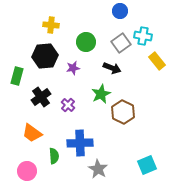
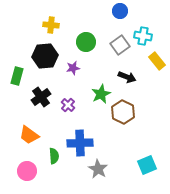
gray square: moved 1 px left, 2 px down
black arrow: moved 15 px right, 9 px down
orange trapezoid: moved 3 px left, 2 px down
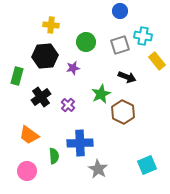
gray square: rotated 18 degrees clockwise
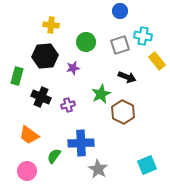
black cross: rotated 30 degrees counterclockwise
purple cross: rotated 32 degrees clockwise
blue cross: moved 1 px right
green semicircle: rotated 140 degrees counterclockwise
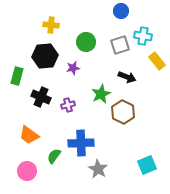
blue circle: moved 1 px right
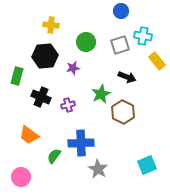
pink circle: moved 6 px left, 6 px down
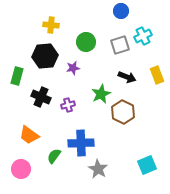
cyan cross: rotated 36 degrees counterclockwise
yellow rectangle: moved 14 px down; rotated 18 degrees clockwise
pink circle: moved 8 px up
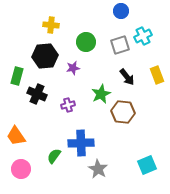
black arrow: rotated 30 degrees clockwise
black cross: moved 4 px left, 3 px up
brown hexagon: rotated 20 degrees counterclockwise
orange trapezoid: moved 13 px left, 1 px down; rotated 20 degrees clockwise
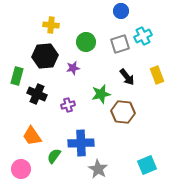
gray square: moved 1 px up
green star: rotated 12 degrees clockwise
orange trapezoid: moved 16 px right
